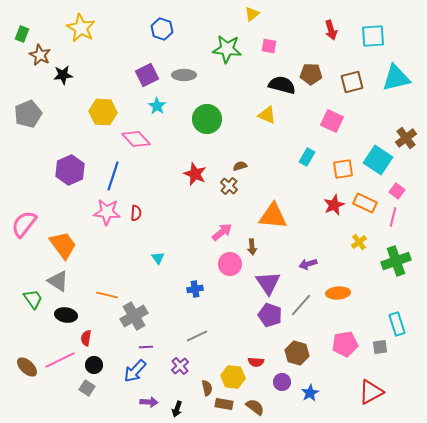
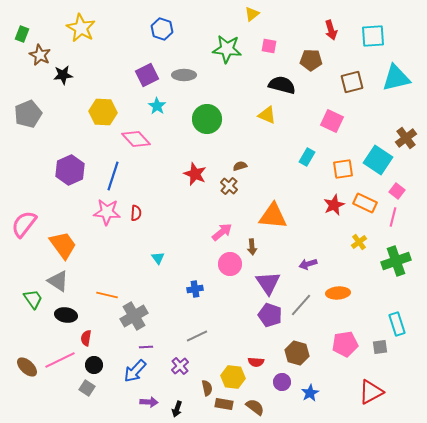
brown pentagon at (311, 74): moved 14 px up
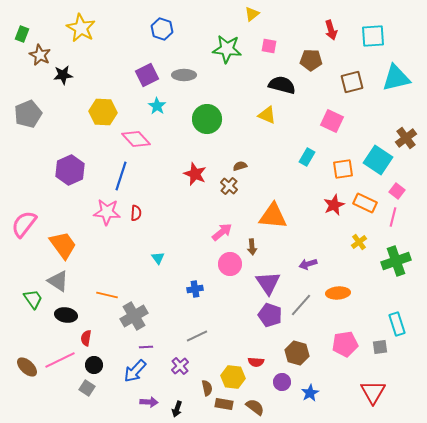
blue line at (113, 176): moved 8 px right
red triangle at (371, 392): moved 2 px right; rotated 32 degrees counterclockwise
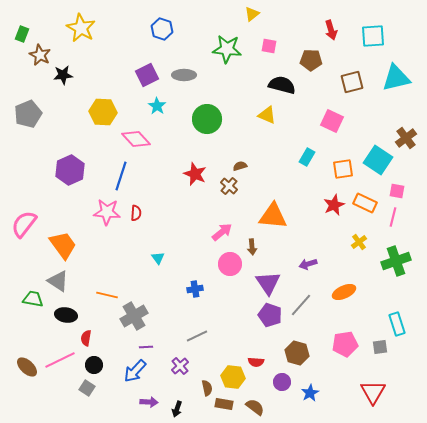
pink square at (397, 191): rotated 28 degrees counterclockwise
orange ellipse at (338, 293): moved 6 px right, 1 px up; rotated 20 degrees counterclockwise
green trapezoid at (33, 299): rotated 45 degrees counterclockwise
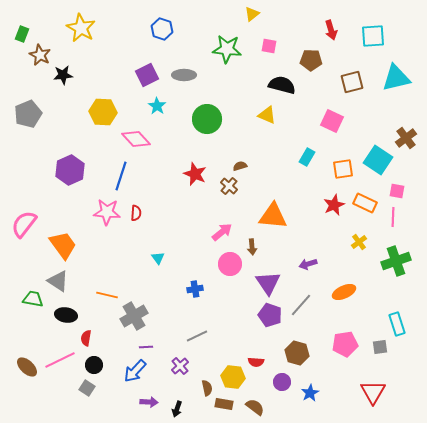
pink line at (393, 217): rotated 12 degrees counterclockwise
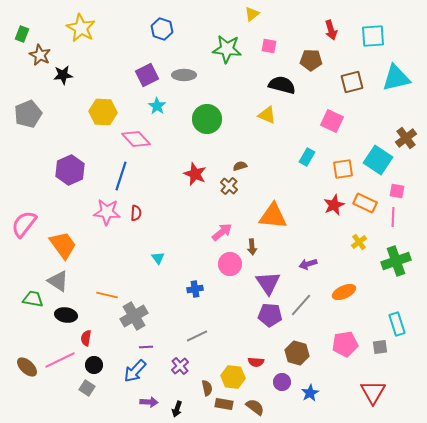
purple pentagon at (270, 315): rotated 15 degrees counterclockwise
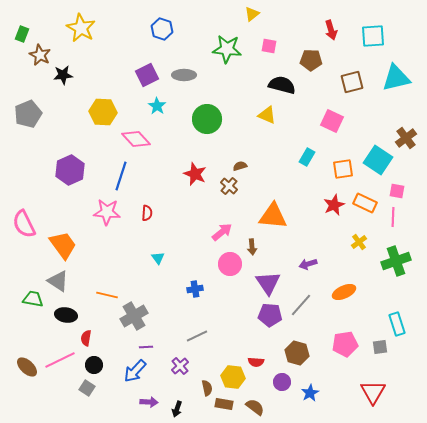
red semicircle at (136, 213): moved 11 px right
pink semicircle at (24, 224): rotated 64 degrees counterclockwise
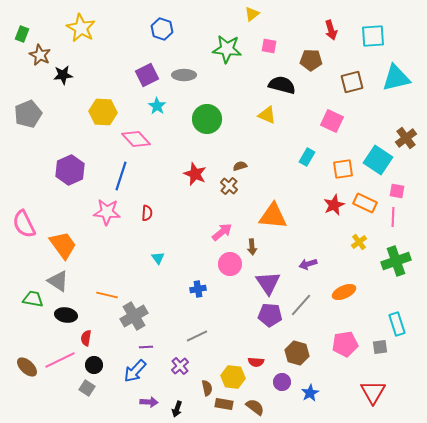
blue cross at (195, 289): moved 3 px right
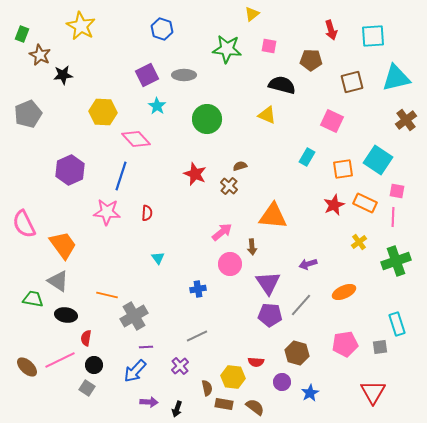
yellow star at (81, 28): moved 2 px up
brown cross at (406, 138): moved 18 px up
